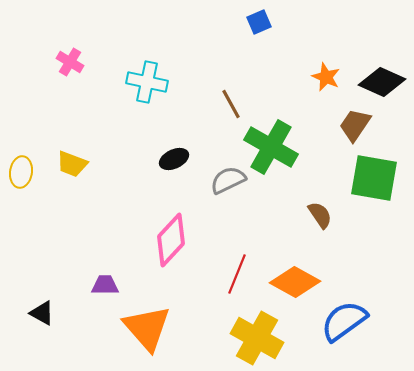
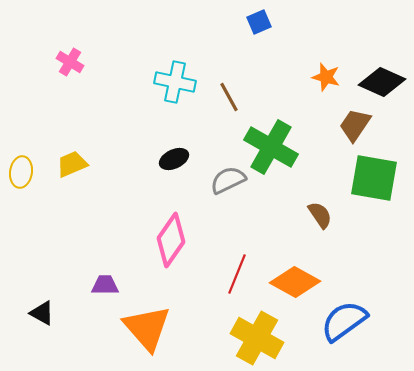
orange star: rotated 8 degrees counterclockwise
cyan cross: moved 28 px right
brown line: moved 2 px left, 7 px up
yellow trapezoid: rotated 136 degrees clockwise
pink diamond: rotated 8 degrees counterclockwise
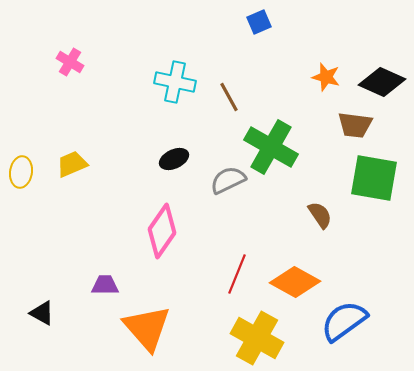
brown trapezoid: rotated 117 degrees counterclockwise
pink diamond: moved 9 px left, 9 px up
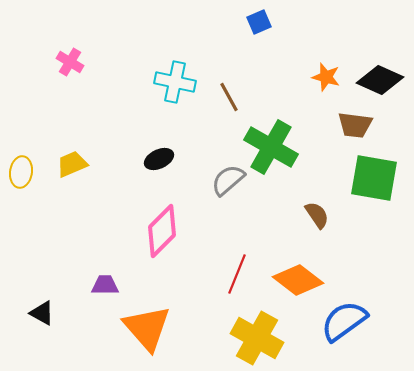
black diamond: moved 2 px left, 2 px up
black ellipse: moved 15 px left
gray semicircle: rotated 15 degrees counterclockwise
brown semicircle: moved 3 px left
pink diamond: rotated 10 degrees clockwise
orange diamond: moved 3 px right, 2 px up; rotated 9 degrees clockwise
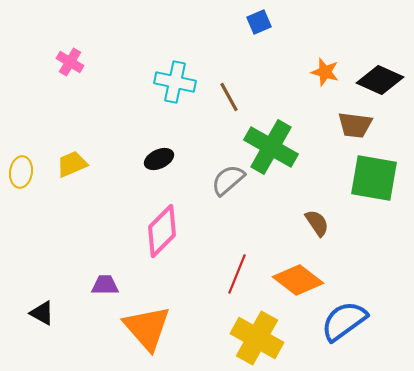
orange star: moved 1 px left, 5 px up
brown semicircle: moved 8 px down
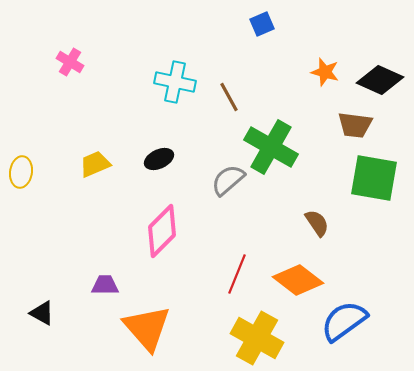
blue square: moved 3 px right, 2 px down
yellow trapezoid: moved 23 px right
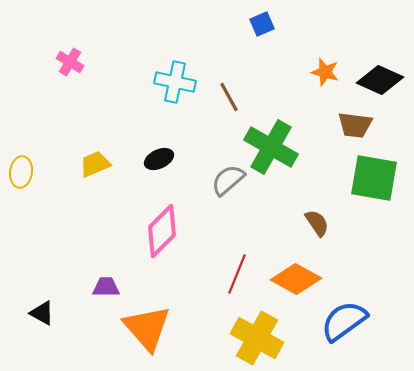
orange diamond: moved 2 px left, 1 px up; rotated 9 degrees counterclockwise
purple trapezoid: moved 1 px right, 2 px down
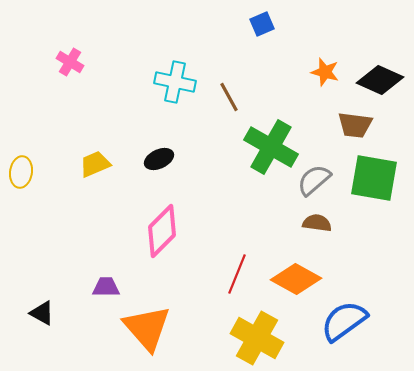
gray semicircle: moved 86 px right
brown semicircle: rotated 48 degrees counterclockwise
